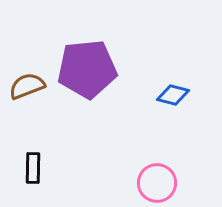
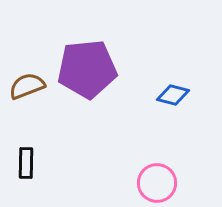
black rectangle: moved 7 px left, 5 px up
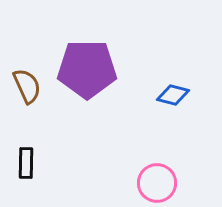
purple pentagon: rotated 6 degrees clockwise
brown semicircle: rotated 87 degrees clockwise
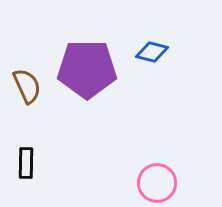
blue diamond: moved 21 px left, 43 px up
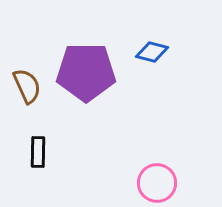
purple pentagon: moved 1 px left, 3 px down
black rectangle: moved 12 px right, 11 px up
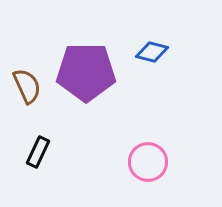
black rectangle: rotated 24 degrees clockwise
pink circle: moved 9 px left, 21 px up
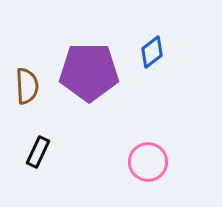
blue diamond: rotated 52 degrees counterclockwise
purple pentagon: moved 3 px right
brown semicircle: rotated 21 degrees clockwise
